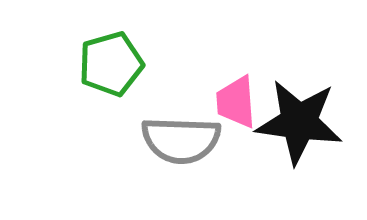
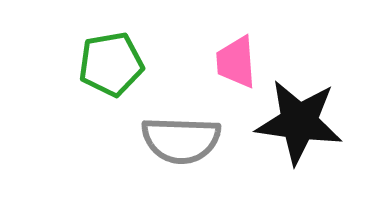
green pentagon: rotated 6 degrees clockwise
pink trapezoid: moved 40 px up
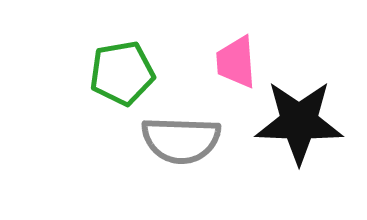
green pentagon: moved 11 px right, 9 px down
black star: rotated 6 degrees counterclockwise
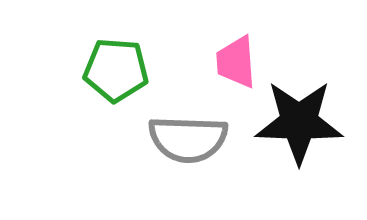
green pentagon: moved 6 px left, 3 px up; rotated 14 degrees clockwise
gray semicircle: moved 7 px right, 1 px up
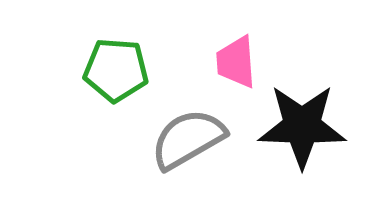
black star: moved 3 px right, 4 px down
gray semicircle: rotated 148 degrees clockwise
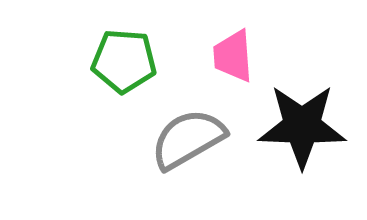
pink trapezoid: moved 3 px left, 6 px up
green pentagon: moved 8 px right, 9 px up
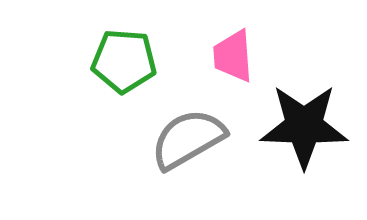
black star: moved 2 px right
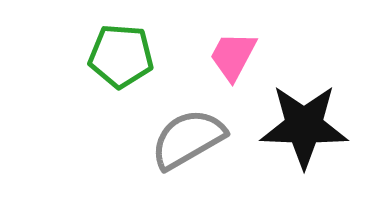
pink trapezoid: rotated 32 degrees clockwise
green pentagon: moved 3 px left, 5 px up
